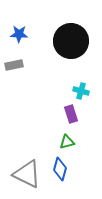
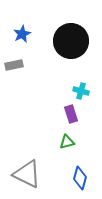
blue star: moved 3 px right; rotated 30 degrees counterclockwise
blue diamond: moved 20 px right, 9 px down
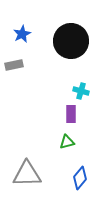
purple rectangle: rotated 18 degrees clockwise
gray triangle: rotated 28 degrees counterclockwise
blue diamond: rotated 25 degrees clockwise
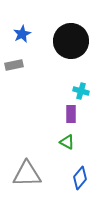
green triangle: rotated 42 degrees clockwise
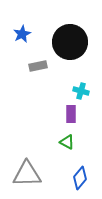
black circle: moved 1 px left, 1 px down
gray rectangle: moved 24 px right, 1 px down
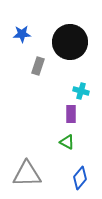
blue star: rotated 24 degrees clockwise
gray rectangle: rotated 60 degrees counterclockwise
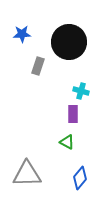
black circle: moved 1 px left
purple rectangle: moved 2 px right
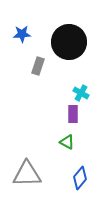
cyan cross: moved 2 px down; rotated 14 degrees clockwise
